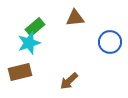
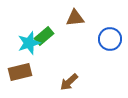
green rectangle: moved 9 px right, 9 px down
blue circle: moved 3 px up
brown arrow: moved 1 px down
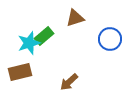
brown triangle: rotated 12 degrees counterclockwise
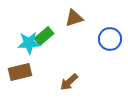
brown triangle: moved 1 px left
cyan star: rotated 15 degrees clockwise
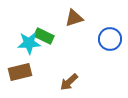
green rectangle: rotated 66 degrees clockwise
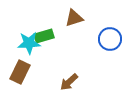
green rectangle: rotated 42 degrees counterclockwise
brown rectangle: rotated 50 degrees counterclockwise
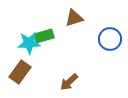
brown rectangle: rotated 10 degrees clockwise
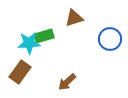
brown arrow: moved 2 px left
